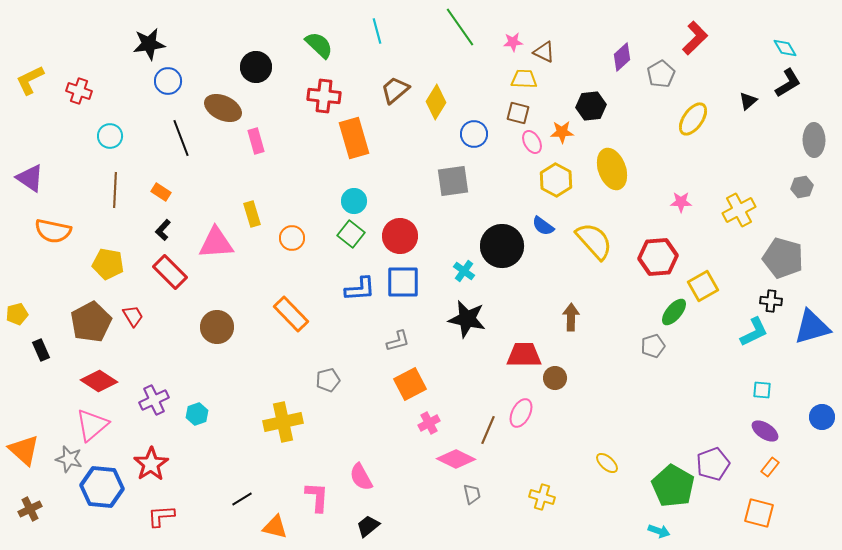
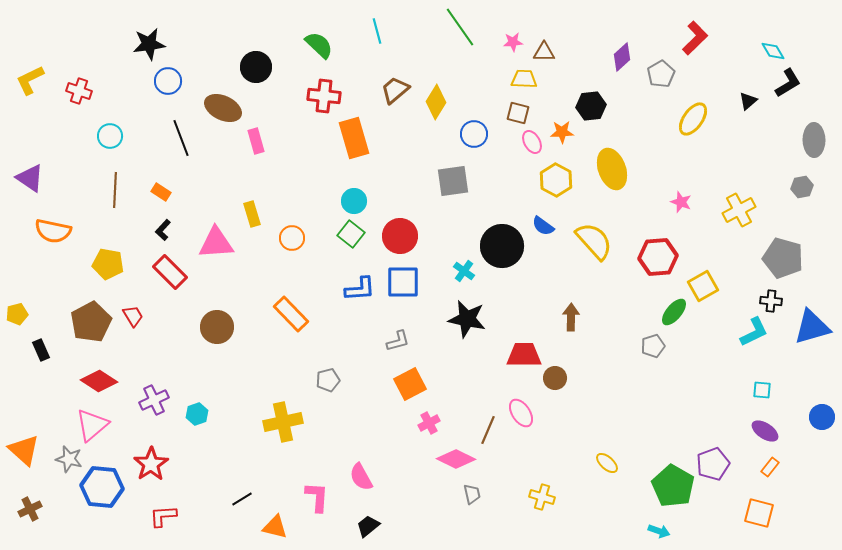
cyan diamond at (785, 48): moved 12 px left, 3 px down
brown triangle at (544, 52): rotated 25 degrees counterclockwise
pink star at (681, 202): rotated 20 degrees clockwise
pink ellipse at (521, 413): rotated 60 degrees counterclockwise
red L-shape at (161, 516): moved 2 px right
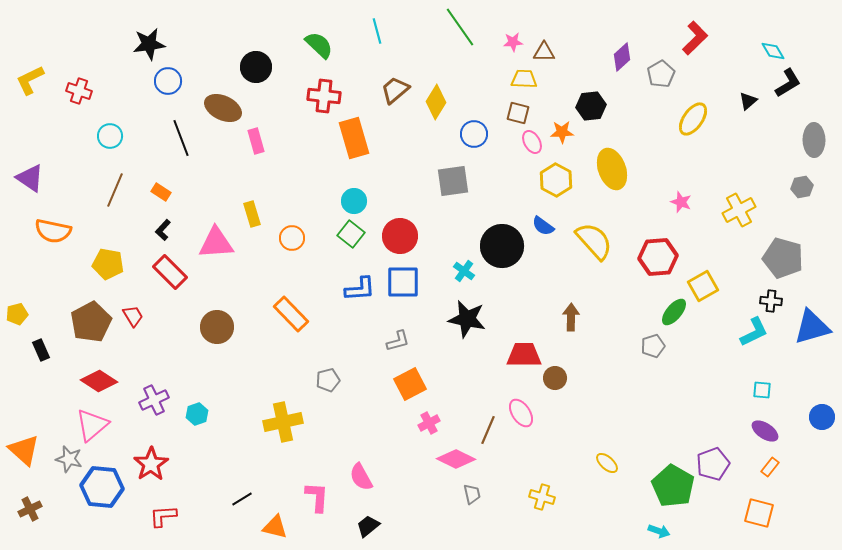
brown line at (115, 190): rotated 20 degrees clockwise
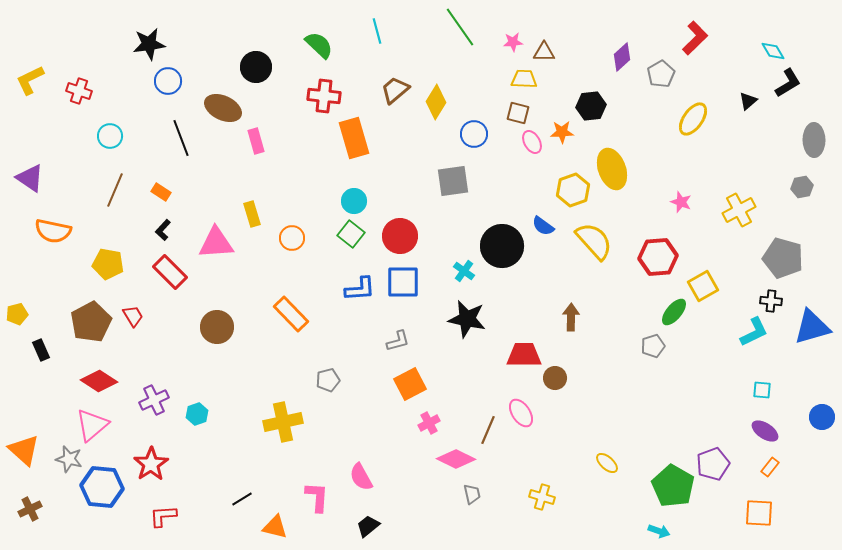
yellow hexagon at (556, 180): moved 17 px right, 10 px down; rotated 12 degrees clockwise
orange square at (759, 513): rotated 12 degrees counterclockwise
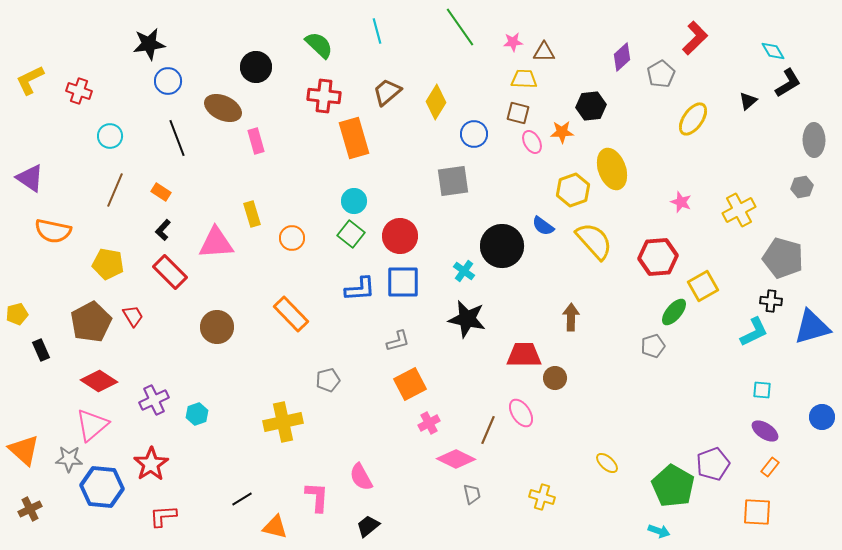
brown trapezoid at (395, 90): moved 8 px left, 2 px down
black line at (181, 138): moved 4 px left
gray star at (69, 459): rotated 12 degrees counterclockwise
orange square at (759, 513): moved 2 px left, 1 px up
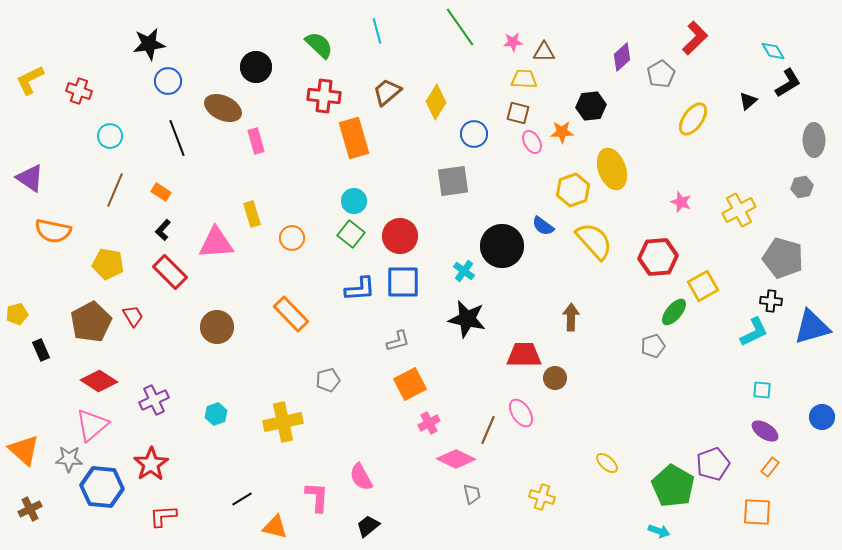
cyan hexagon at (197, 414): moved 19 px right
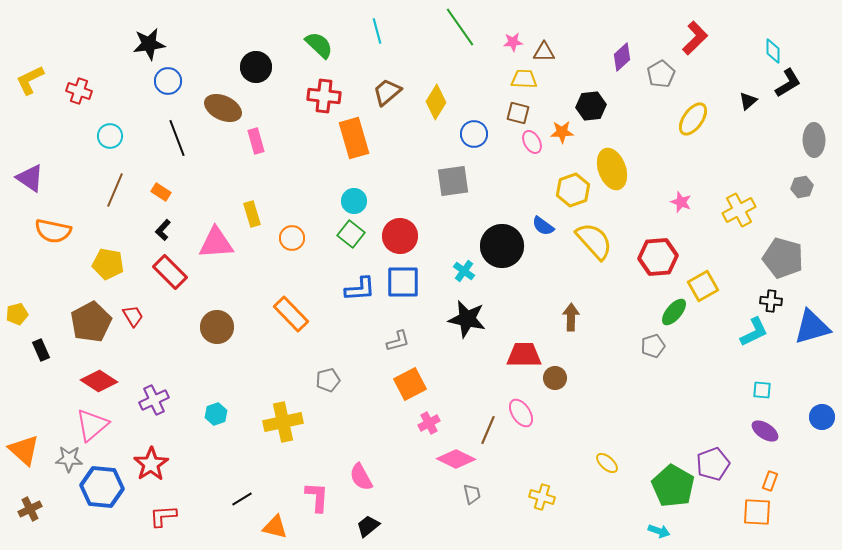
cyan diamond at (773, 51): rotated 30 degrees clockwise
orange rectangle at (770, 467): moved 14 px down; rotated 18 degrees counterclockwise
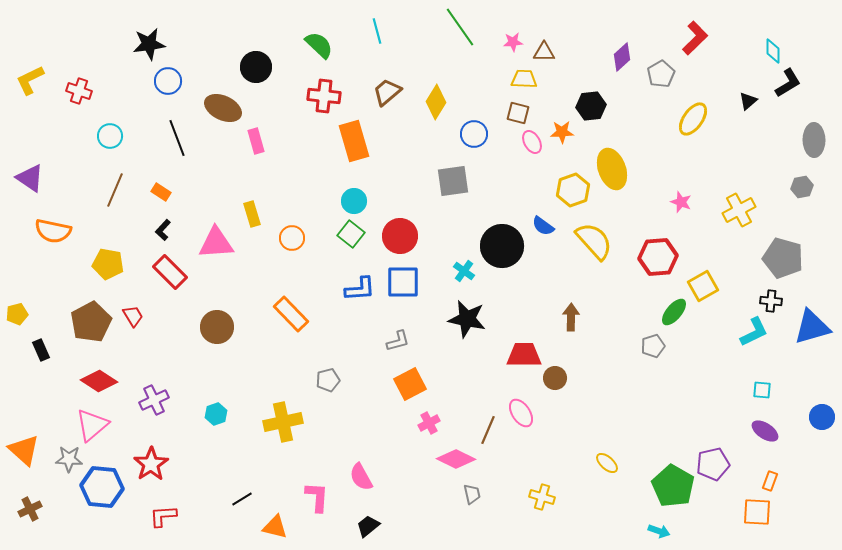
orange rectangle at (354, 138): moved 3 px down
purple pentagon at (713, 464): rotated 8 degrees clockwise
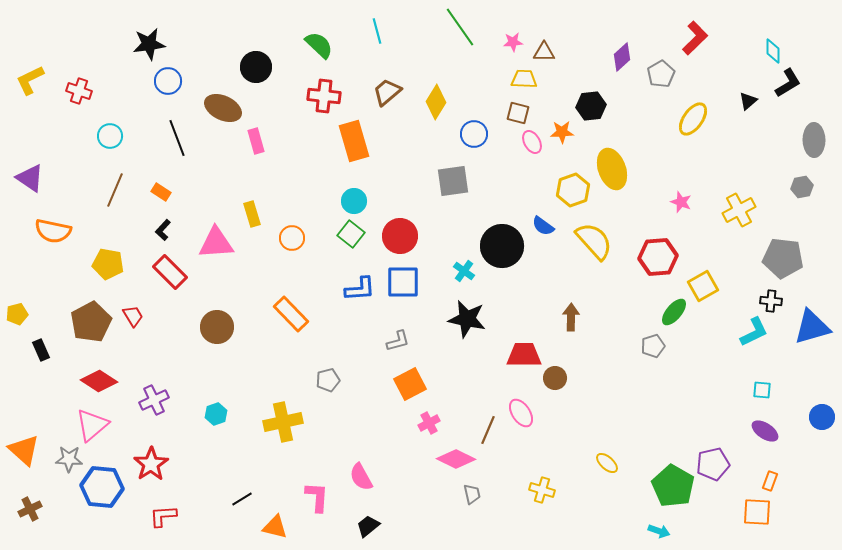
gray pentagon at (783, 258): rotated 9 degrees counterclockwise
yellow cross at (542, 497): moved 7 px up
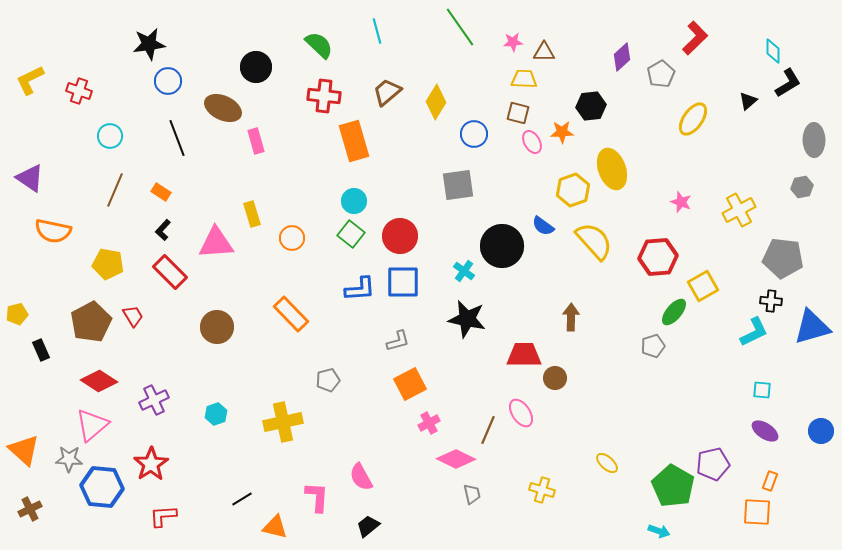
gray square at (453, 181): moved 5 px right, 4 px down
blue circle at (822, 417): moved 1 px left, 14 px down
